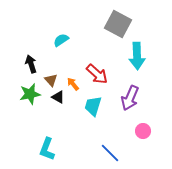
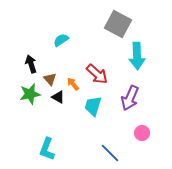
brown triangle: moved 1 px left, 1 px up
pink circle: moved 1 px left, 2 px down
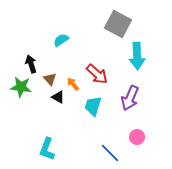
green star: moved 9 px left, 7 px up; rotated 20 degrees clockwise
pink circle: moved 5 px left, 4 px down
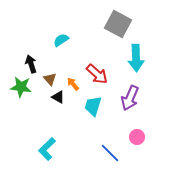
cyan arrow: moved 1 px left, 2 px down
cyan L-shape: rotated 25 degrees clockwise
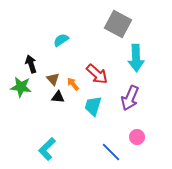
brown triangle: moved 3 px right
black triangle: rotated 24 degrees counterclockwise
blue line: moved 1 px right, 1 px up
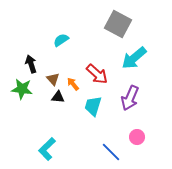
cyan arrow: moved 2 px left; rotated 52 degrees clockwise
green star: moved 1 px right, 2 px down
